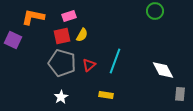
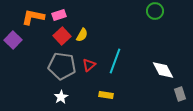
pink rectangle: moved 10 px left, 1 px up
red square: rotated 30 degrees counterclockwise
purple square: rotated 18 degrees clockwise
gray pentagon: moved 3 px down; rotated 8 degrees counterclockwise
gray rectangle: rotated 24 degrees counterclockwise
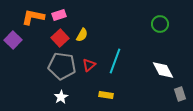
green circle: moved 5 px right, 13 px down
red square: moved 2 px left, 2 px down
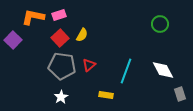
cyan line: moved 11 px right, 10 px down
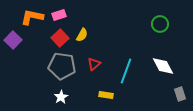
orange L-shape: moved 1 px left
red triangle: moved 5 px right, 1 px up
white diamond: moved 4 px up
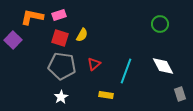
red square: rotated 30 degrees counterclockwise
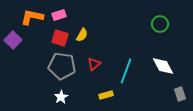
yellow rectangle: rotated 24 degrees counterclockwise
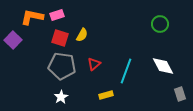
pink rectangle: moved 2 px left
